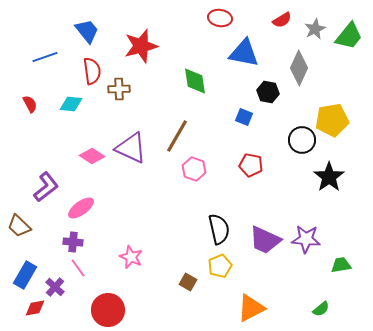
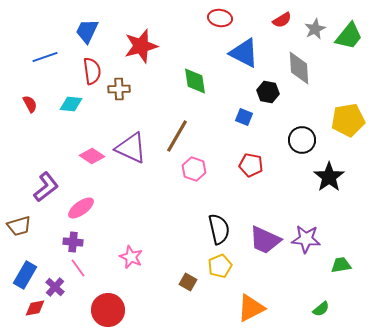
blue trapezoid at (87, 31): rotated 116 degrees counterclockwise
blue triangle at (244, 53): rotated 16 degrees clockwise
gray diamond at (299, 68): rotated 28 degrees counterclockwise
yellow pentagon at (332, 120): moved 16 px right
brown trapezoid at (19, 226): rotated 60 degrees counterclockwise
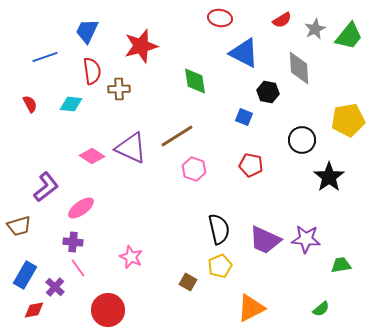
brown line at (177, 136): rotated 28 degrees clockwise
red diamond at (35, 308): moved 1 px left, 2 px down
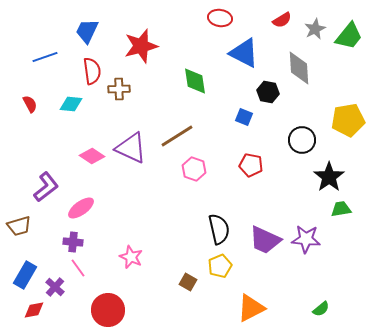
green trapezoid at (341, 265): moved 56 px up
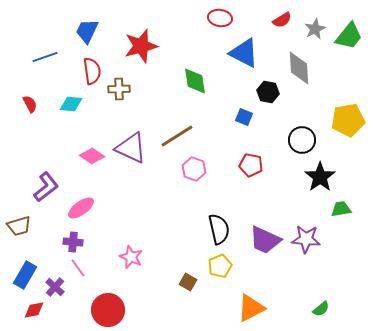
black star at (329, 177): moved 9 px left
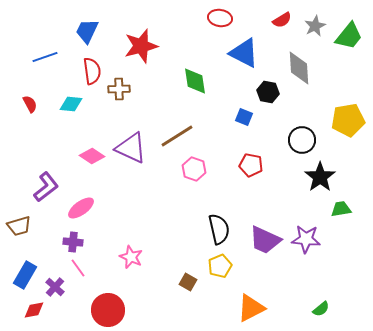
gray star at (315, 29): moved 3 px up
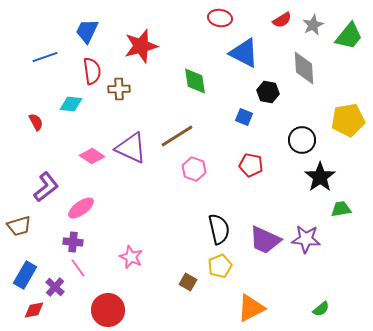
gray star at (315, 26): moved 2 px left, 1 px up
gray diamond at (299, 68): moved 5 px right
red semicircle at (30, 104): moved 6 px right, 18 px down
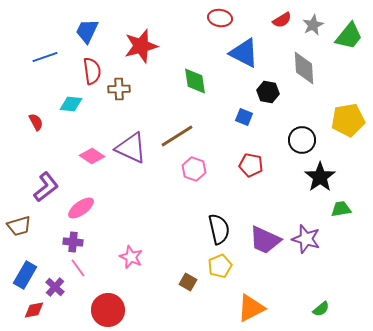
purple star at (306, 239): rotated 12 degrees clockwise
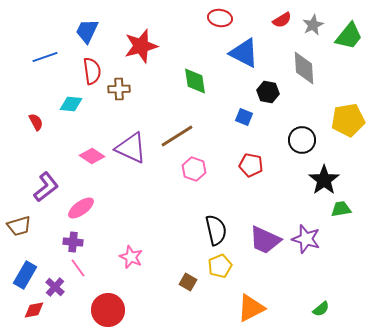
black star at (320, 177): moved 4 px right, 3 px down
black semicircle at (219, 229): moved 3 px left, 1 px down
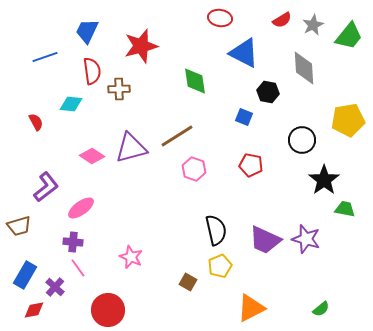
purple triangle at (131, 148): rotated 40 degrees counterclockwise
green trapezoid at (341, 209): moved 4 px right; rotated 20 degrees clockwise
